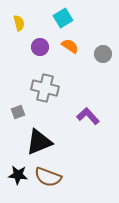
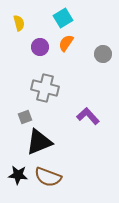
orange semicircle: moved 4 px left, 3 px up; rotated 90 degrees counterclockwise
gray square: moved 7 px right, 5 px down
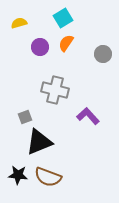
yellow semicircle: rotated 91 degrees counterclockwise
gray cross: moved 10 px right, 2 px down
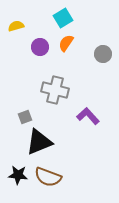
yellow semicircle: moved 3 px left, 3 px down
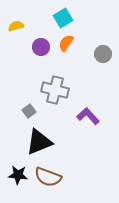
purple circle: moved 1 px right
gray square: moved 4 px right, 6 px up; rotated 16 degrees counterclockwise
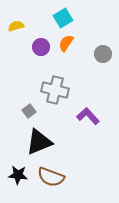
brown semicircle: moved 3 px right
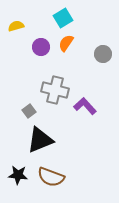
purple L-shape: moved 3 px left, 10 px up
black triangle: moved 1 px right, 2 px up
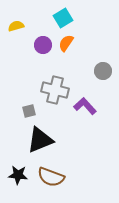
purple circle: moved 2 px right, 2 px up
gray circle: moved 17 px down
gray square: rotated 24 degrees clockwise
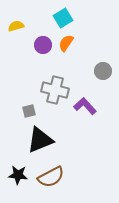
brown semicircle: rotated 48 degrees counterclockwise
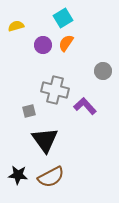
black triangle: moved 5 px right; rotated 44 degrees counterclockwise
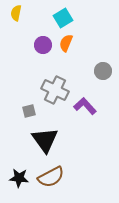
yellow semicircle: moved 13 px up; rotated 63 degrees counterclockwise
orange semicircle: rotated 12 degrees counterclockwise
gray cross: rotated 12 degrees clockwise
black star: moved 1 px right, 3 px down
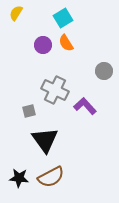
yellow semicircle: rotated 21 degrees clockwise
orange semicircle: rotated 54 degrees counterclockwise
gray circle: moved 1 px right
